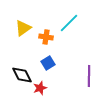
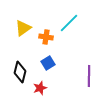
black diamond: moved 2 px left, 3 px up; rotated 40 degrees clockwise
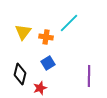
yellow triangle: moved 4 px down; rotated 18 degrees counterclockwise
black diamond: moved 2 px down
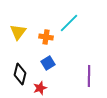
yellow triangle: moved 5 px left
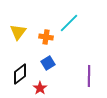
black diamond: rotated 40 degrees clockwise
red star: rotated 16 degrees counterclockwise
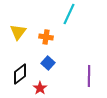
cyan line: moved 9 px up; rotated 20 degrees counterclockwise
blue square: rotated 16 degrees counterclockwise
